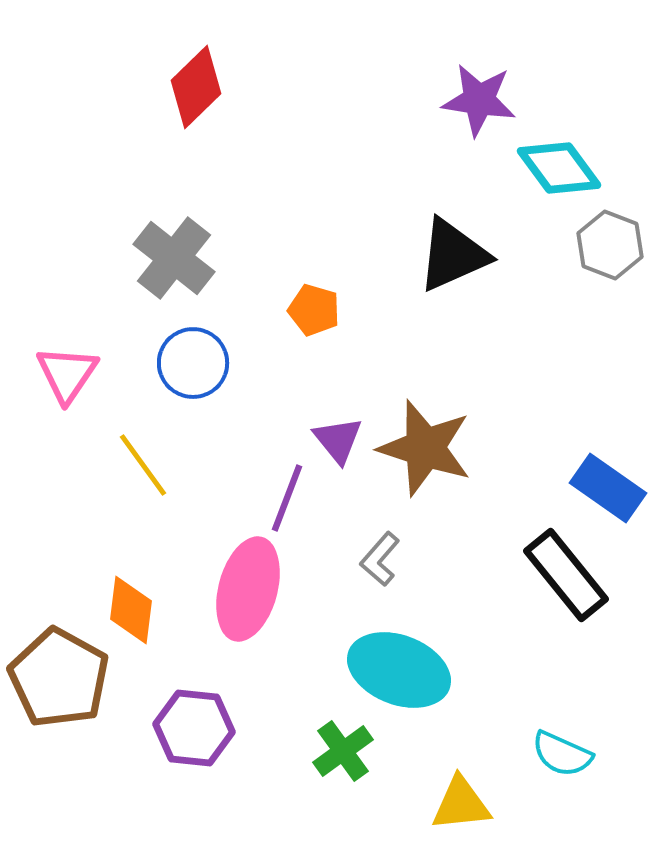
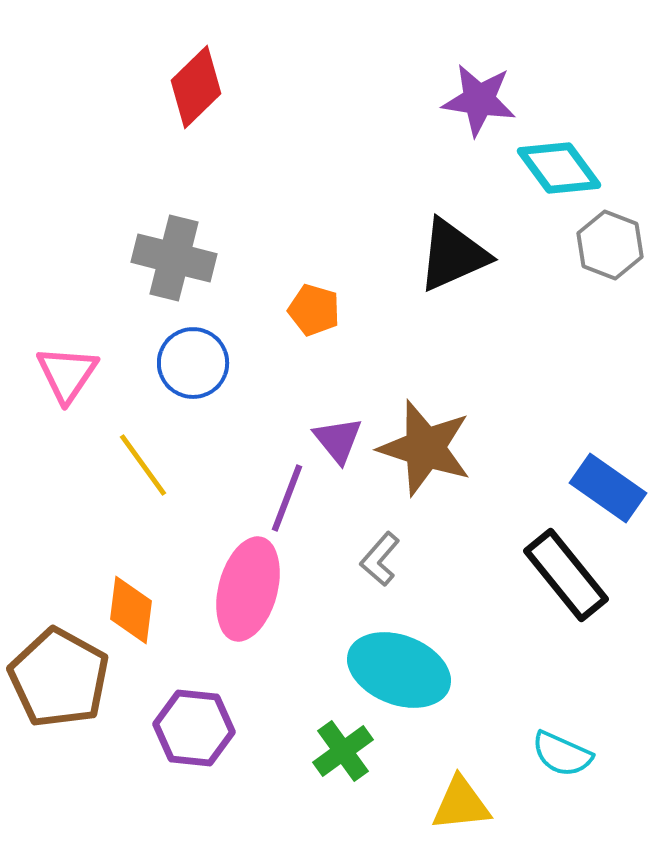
gray cross: rotated 24 degrees counterclockwise
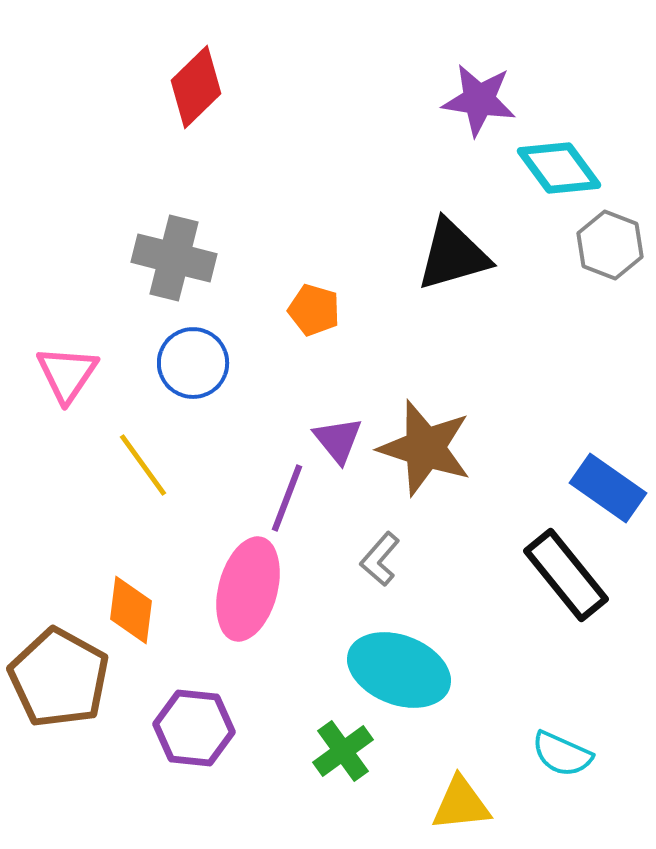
black triangle: rotated 8 degrees clockwise
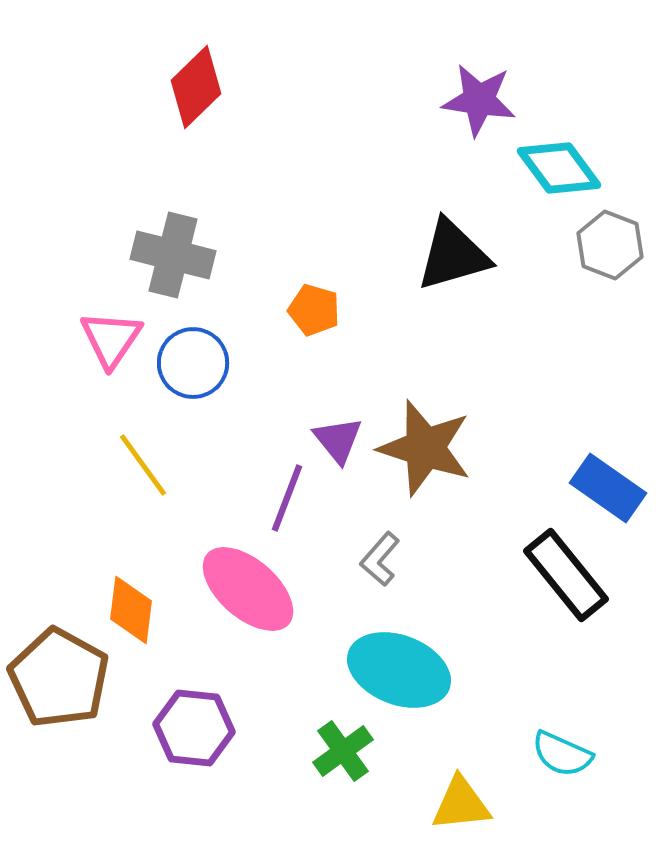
gray cross: moved 1 px left, 3 px up
pink triangle: moved 44 px right, 35 px up
pink ellipse: rotated 64 degrees counterclockwise
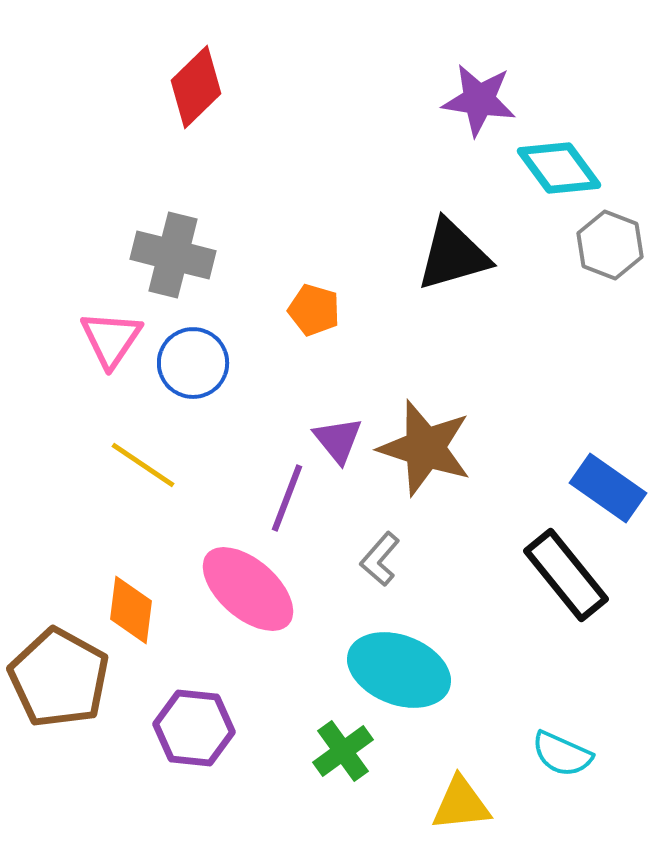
yellow line: rotated 20 degrees counterclockwise
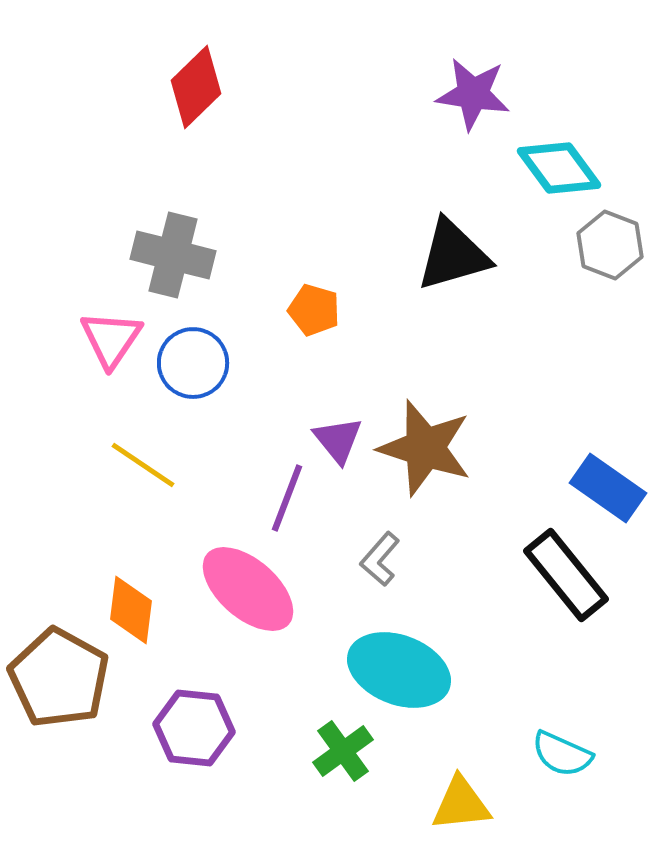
purple star: moved 6 px left, 6 px up
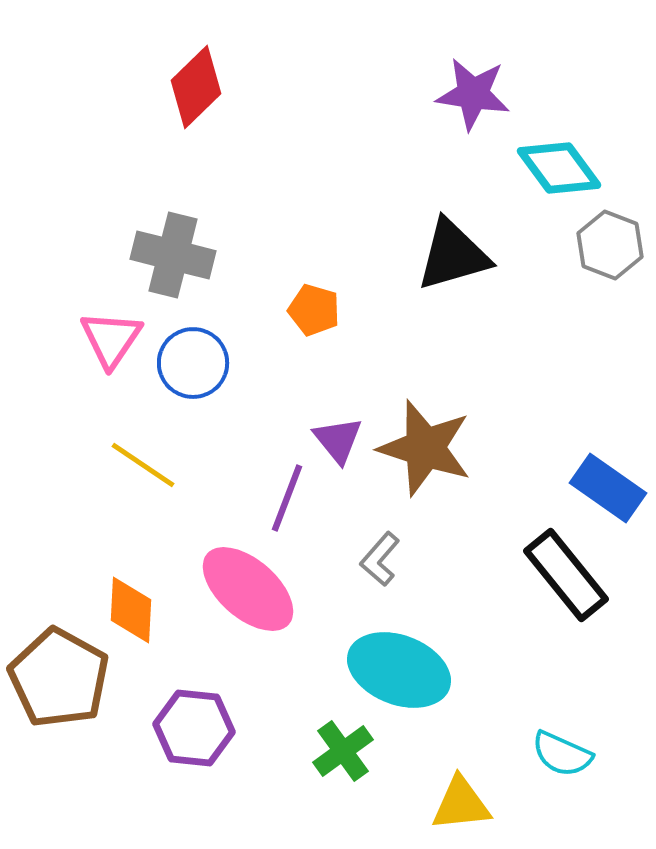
orange diamond: rotated 4 degrees counterclockwise
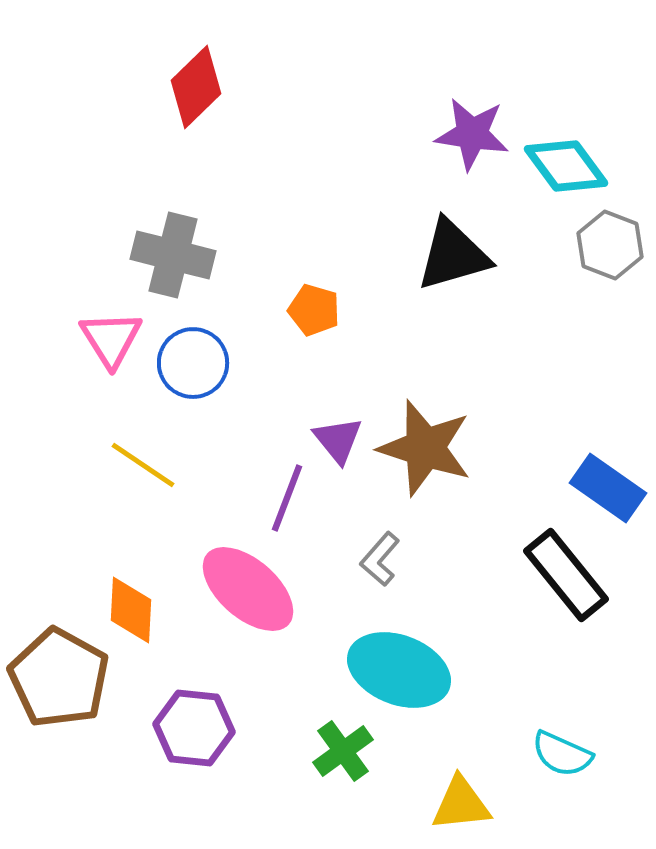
purple star: moved 1 px left, 40 px down
cyan diamond: moved 7 px right, 2 px up
pink triangle: rotated 6 degrees counterclockwise
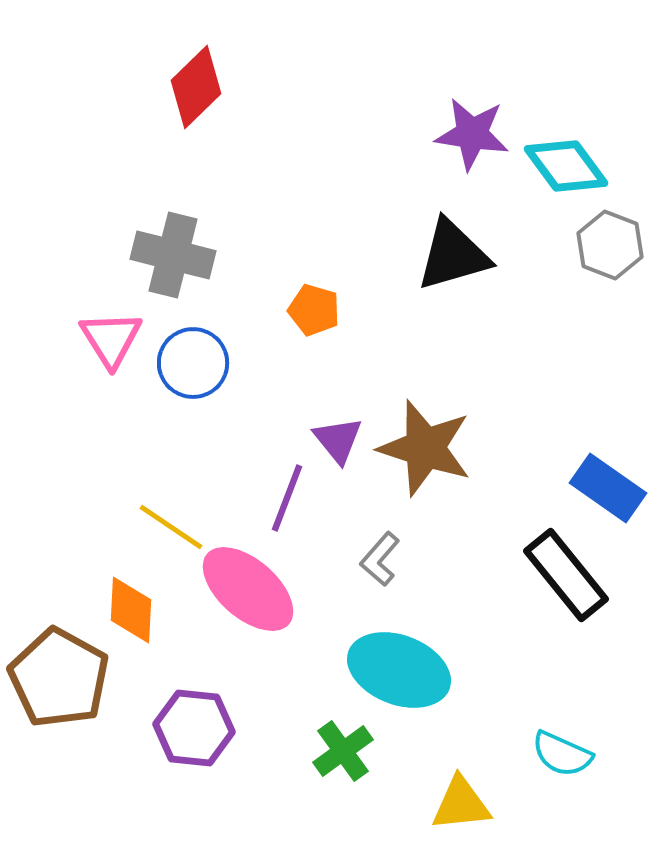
yellow line: moved 28 px right, 62 px down
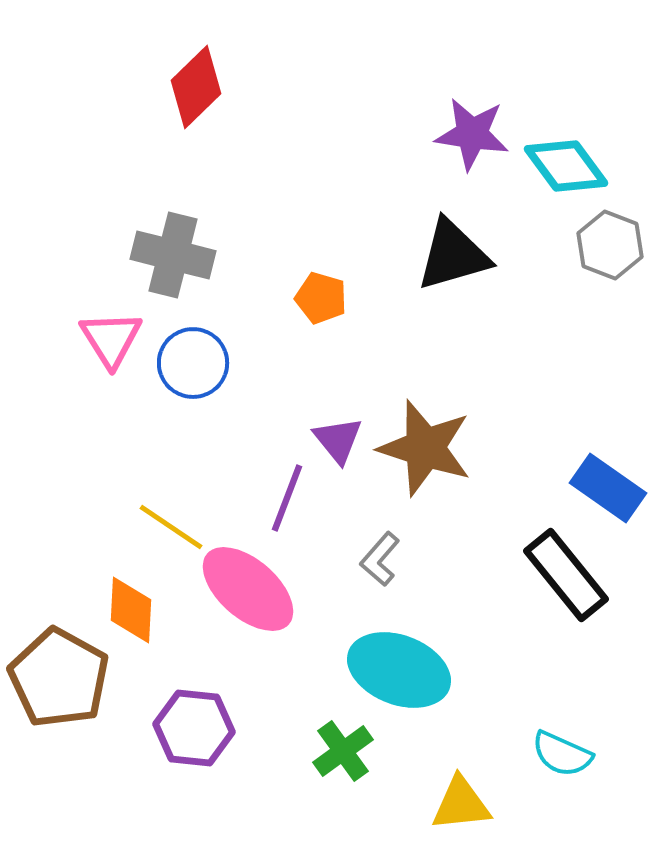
orange pentagon: moved 7 px right, 12 px up
